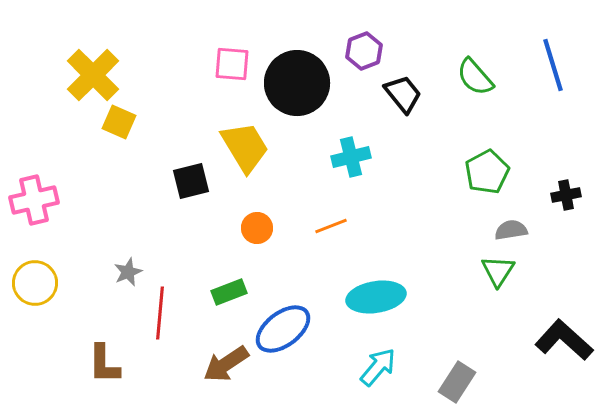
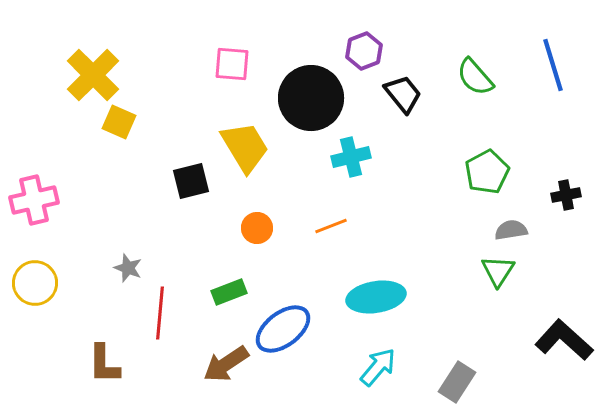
black circle: moved 14 px right, 15 px down
gray star: moved 4 px up; rotated 28 degrees counterclockwise
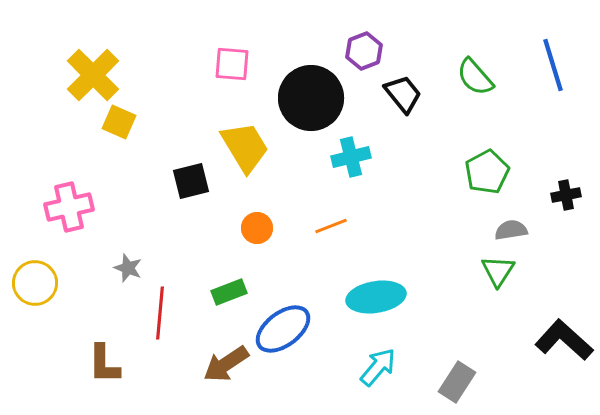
pink cross: moved 35 px right, 7 px down
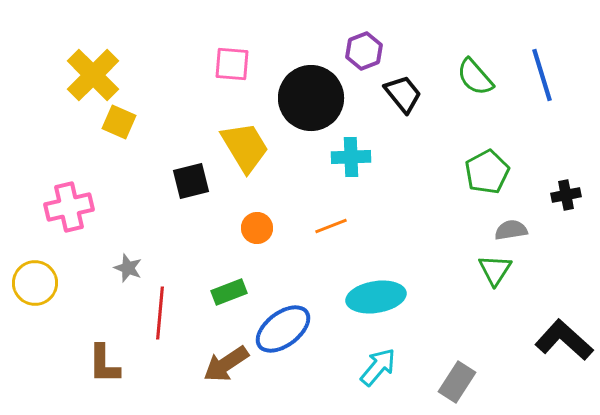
blue line: moved 11 px left, 10 px down
cyan cross: rotated 12 degrees clockwise
green triangle: moved 3 px left, 1 px up
